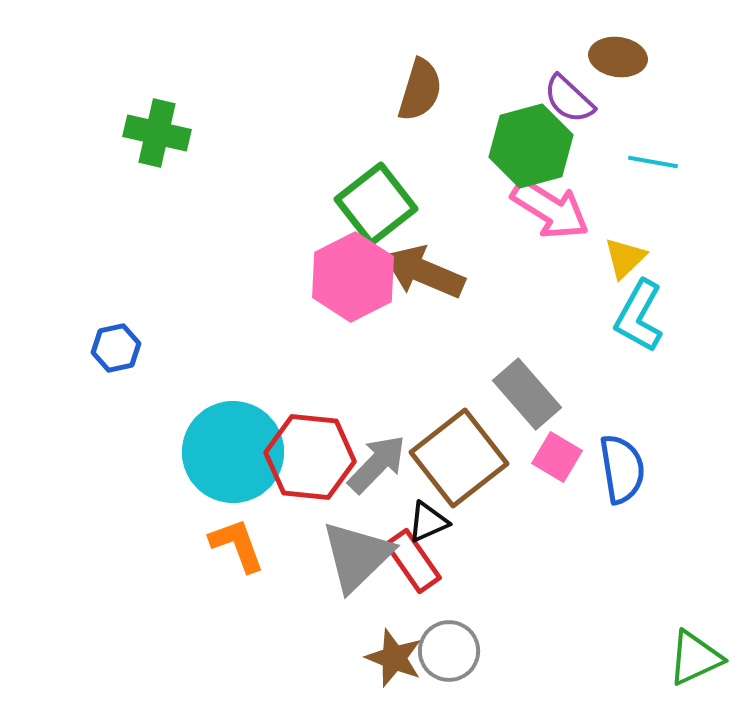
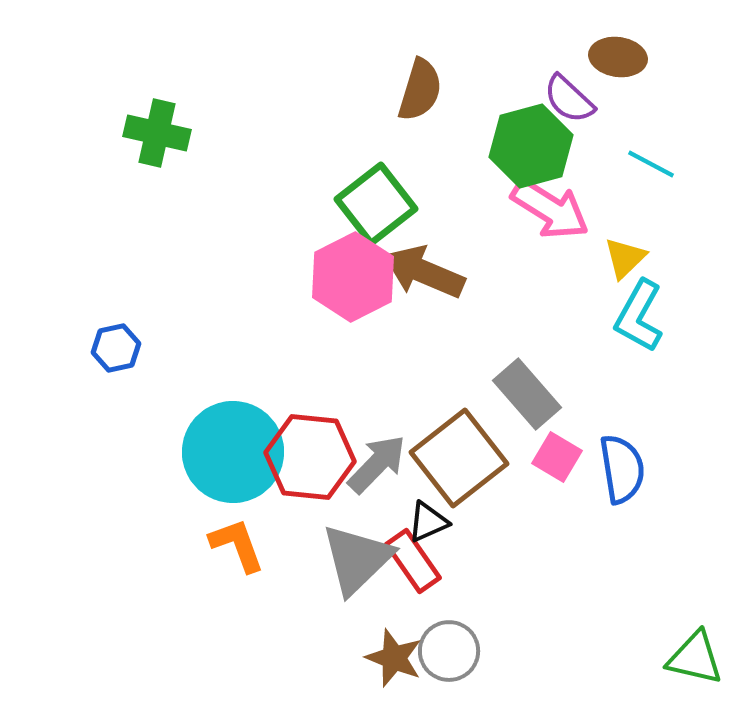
cyan line: moved 2 px left, 2 px down; rotated 18 degrees clockwise
gray triangle: moved 3 px down
green triangle: rotated 38 degrees clockwise
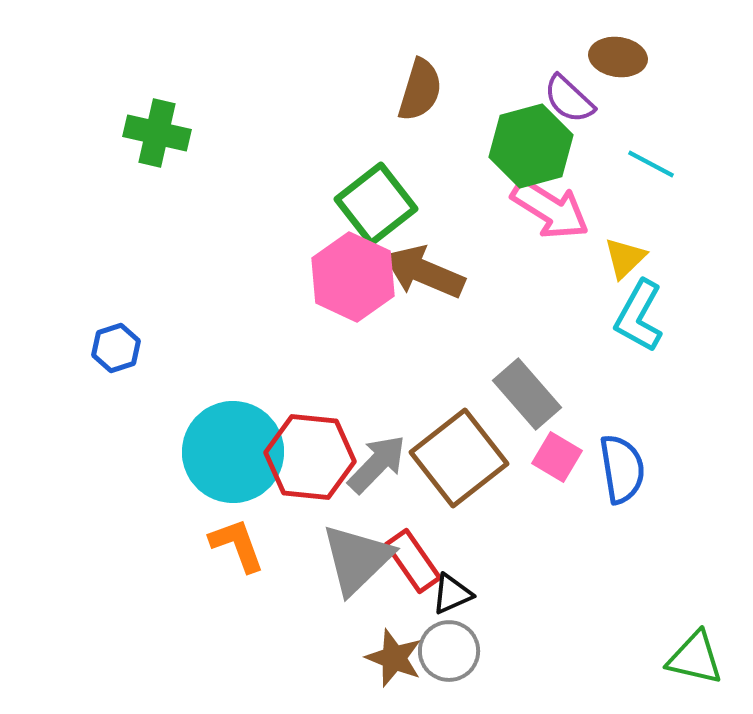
pink hexagon: rotated 8 degrees counterclockwise
blue hexagon: rotated 6 degrees counterclockwise
black triangle: moved 24 px right, 72 px down
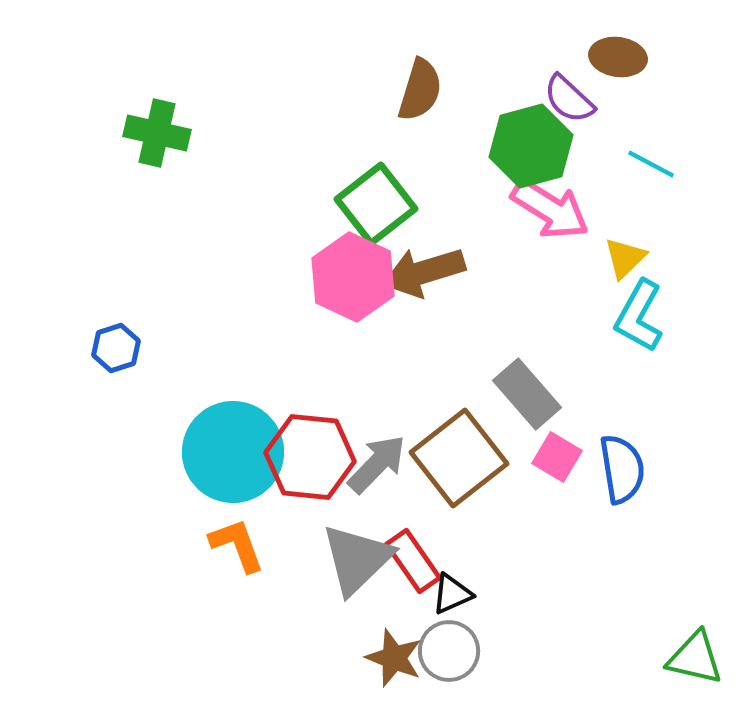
brown arrow: rotated 40 degrees counterclockwise
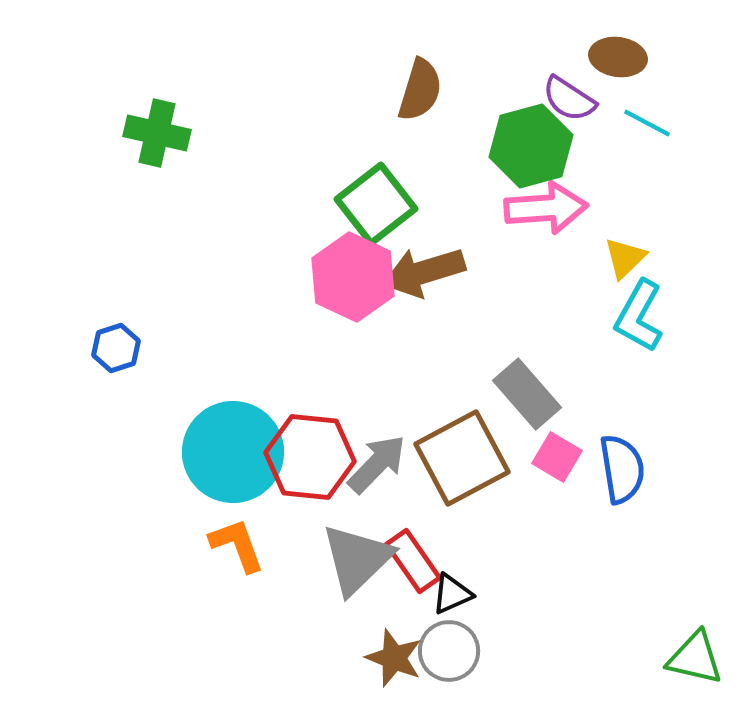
purple semicircle: rotated 10 degrees counterclockwise
cyan line: moved 4 px left, 41 px up
pink arrow: moved 4 px left, 1 px up; rotated 36 degrees counterclockwise
brown square: moved 3 px right; rotated 10 degrees clockwise
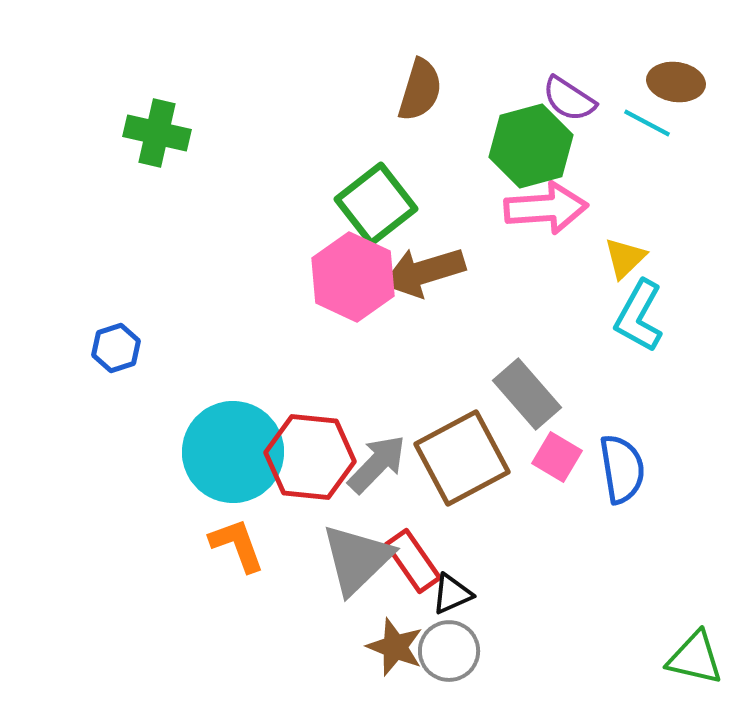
brown ellipse: moved 58 px right, 25 px down
brown star: moved 1 px right, 11 px up
